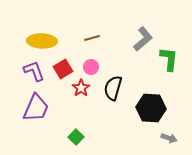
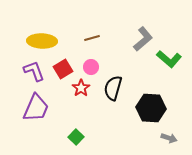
green L-shape: rotated 125 degrees clockwise
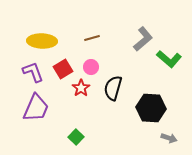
purple L-shape: moved 1 px left, 1 px down
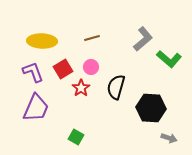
black semicircle: moved 3 px right, 1 px up
green square: rotated 14 degrees counterclockwise
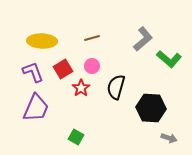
pink circle: moved 1 px right, 1 px up
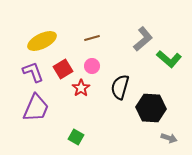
yellow ellipse: rotated 28 degrees counterclockwise
black semicircle: moved 4 px right
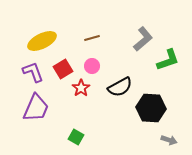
green L-shape: moved 1 px left, 1 px down; rotated 60 degrees counterclockwise
black semicircle: rotated 135 degrees counterclockwise
gray arrow: moved 2 px down
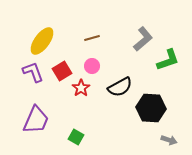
yellow ellipse: rotated 28 degrees counterclockwise
red square: moved 1 px left, 2 px down
purple trapezoid: moved 12 px down
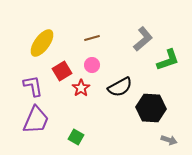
yellow ellipse: moved 2 px down
pink circle: moved 1 px up
purple L-shape: moved 14 px down; rotated 10 degrees clockwise
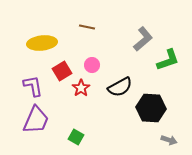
brown line: moved 5 px left, 11 px up; rotated 28 degrees clockwise
yellow ellipse: rotated 48 degrees clockwise
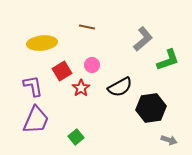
black hexagon: rotated 12 degrees counterclockwise
green square: rotated 21 degrees clockwise
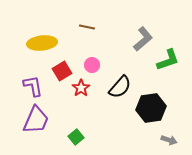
black semicircle: rotated 20 degrees counterclockwise
